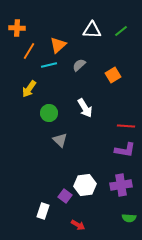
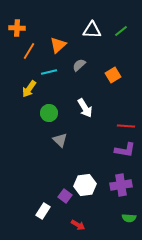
cyan line: moved 7 px down
white rectangle: rotated 14 degrees clockwise
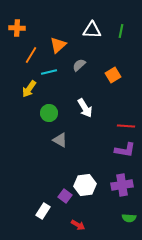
green line: rotated 40 degrees counterclockwise
orange line: moved 2 px right, 4 px down
gray triangle: rotated 14 degrees counterclockwise
purple cross: moved 1 px right
